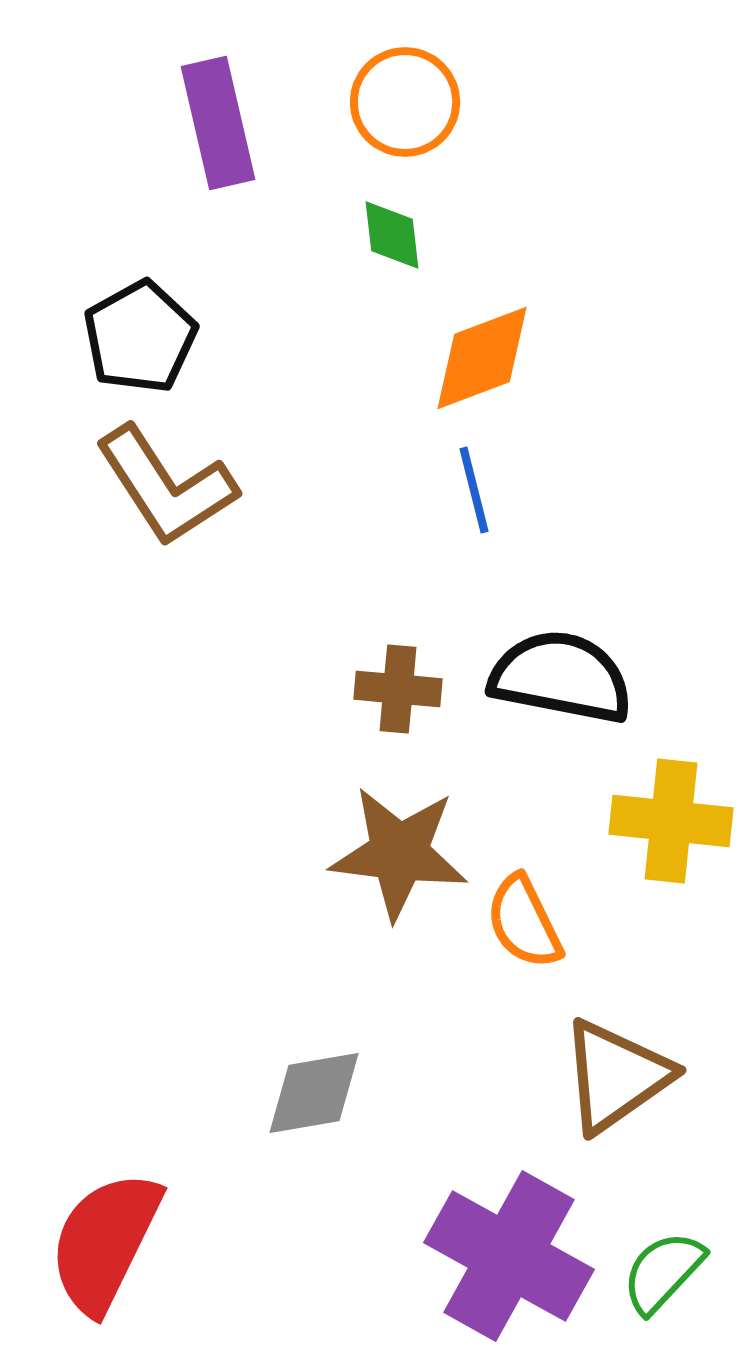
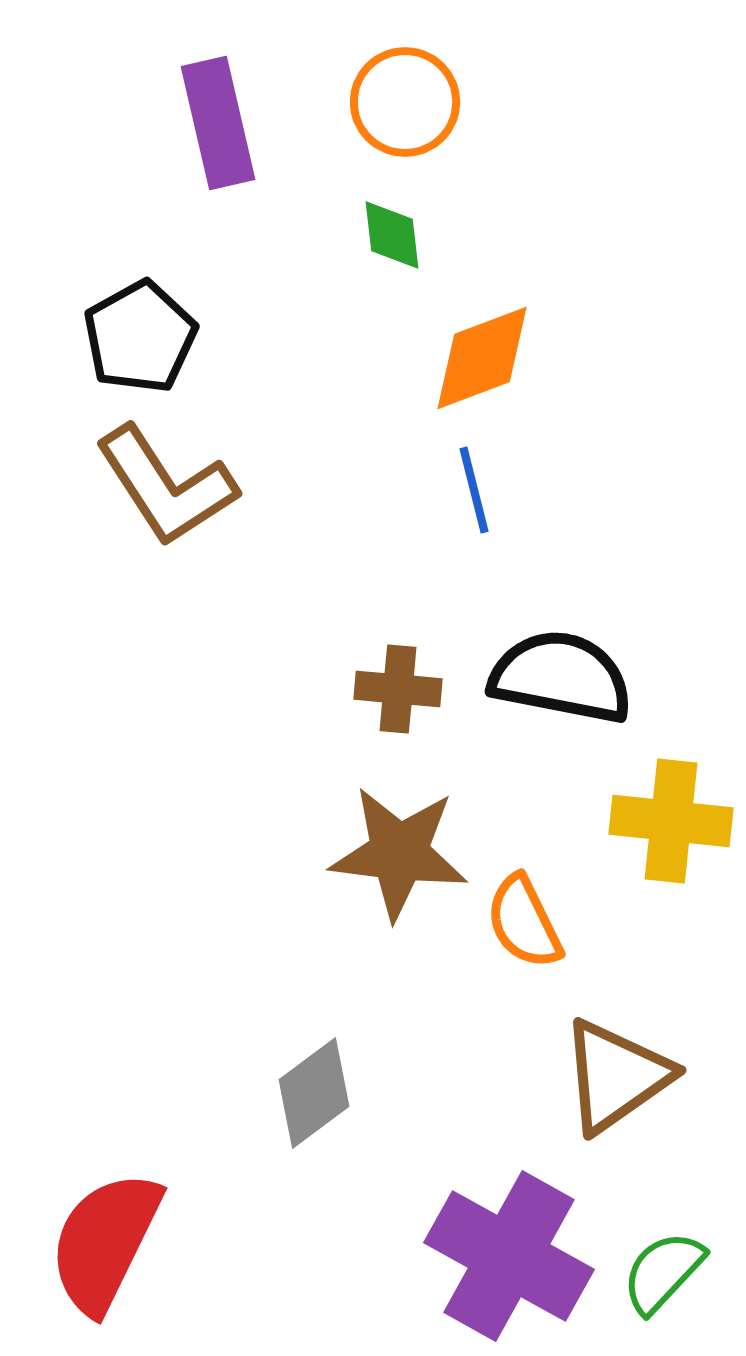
gray diamond: rotated 27 degrees counterclockwise
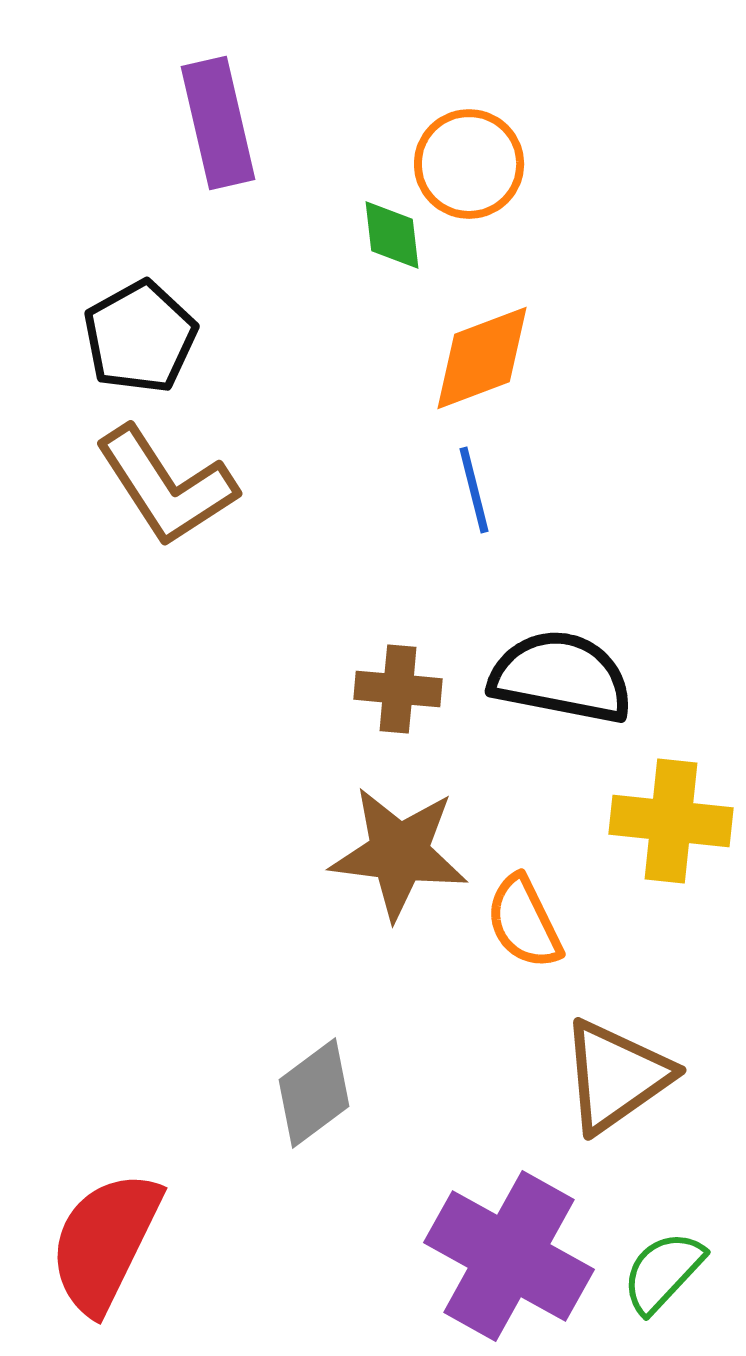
orange circle: moved 64 px right, 62 px down
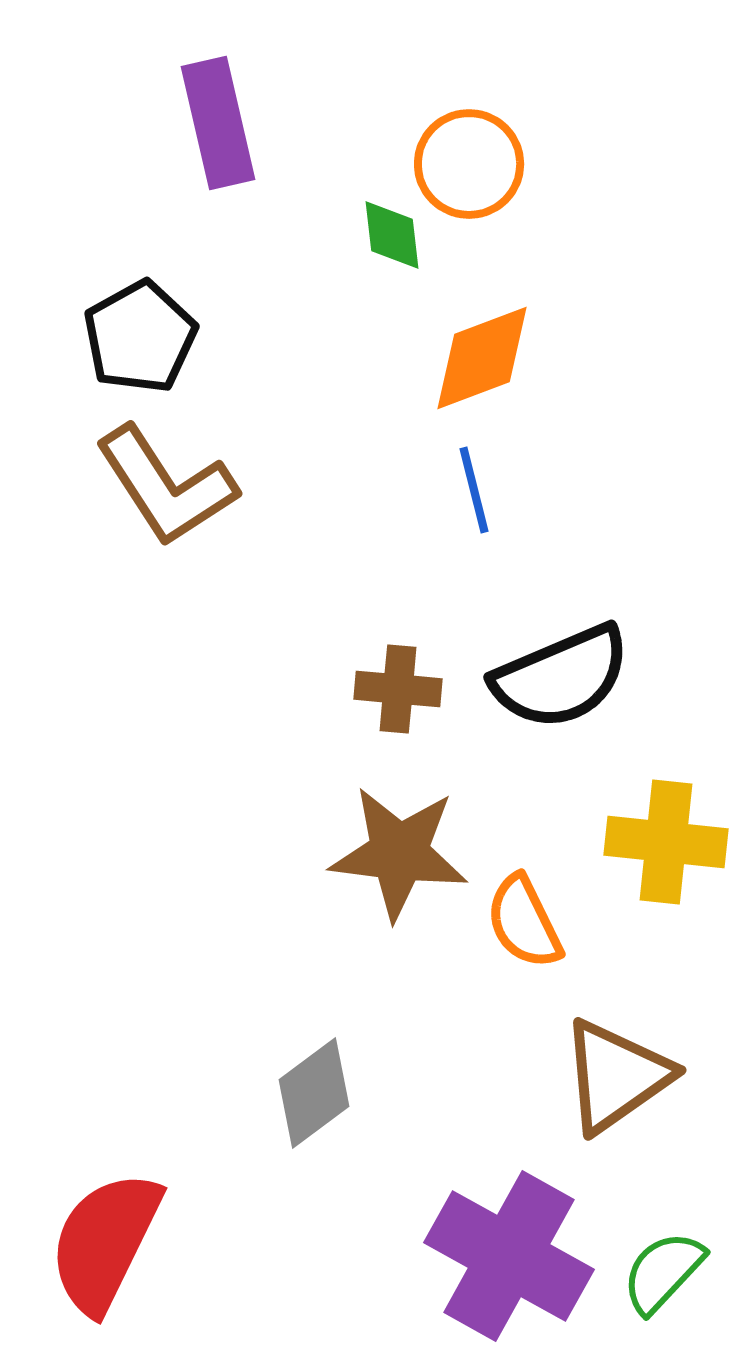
black semicircle: rotated 146 degrees clockwise
yellow cross: moved 5 px left, 21 px down
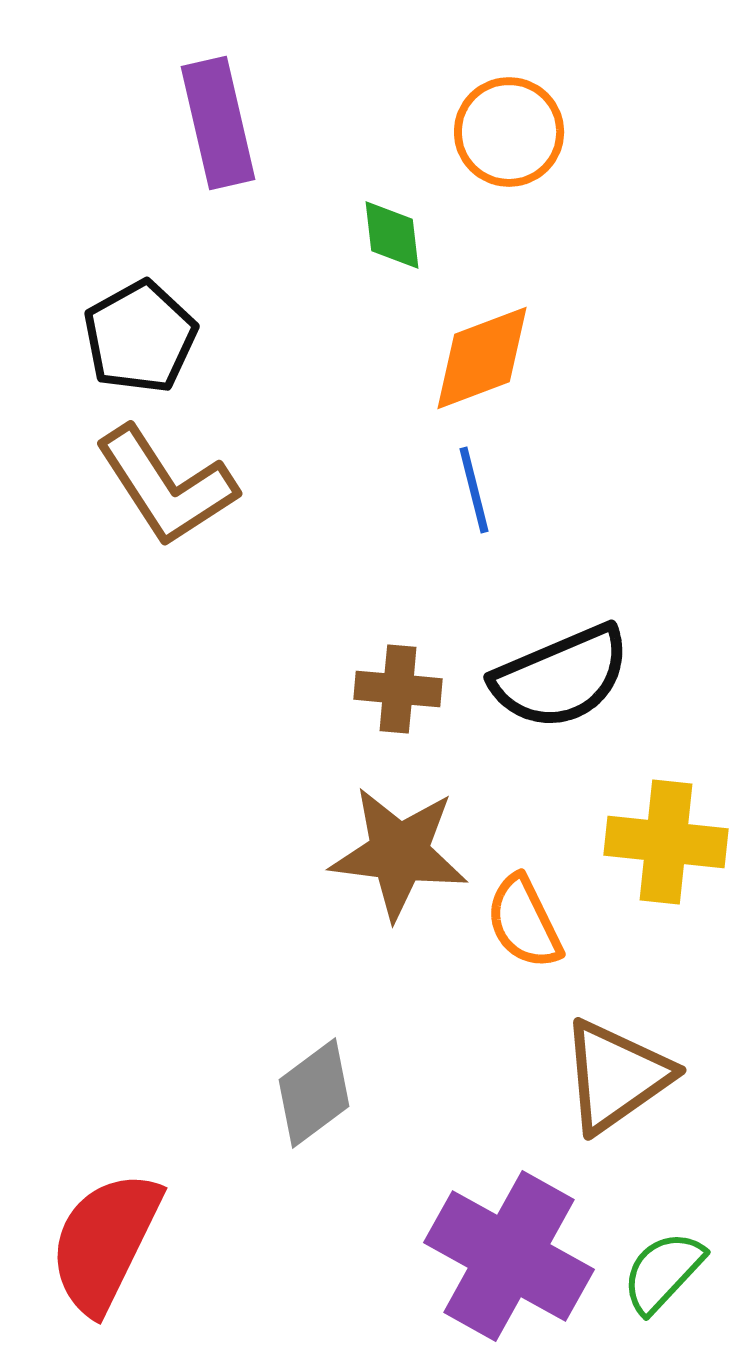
orange circle: moved 40 px right, 32 px up
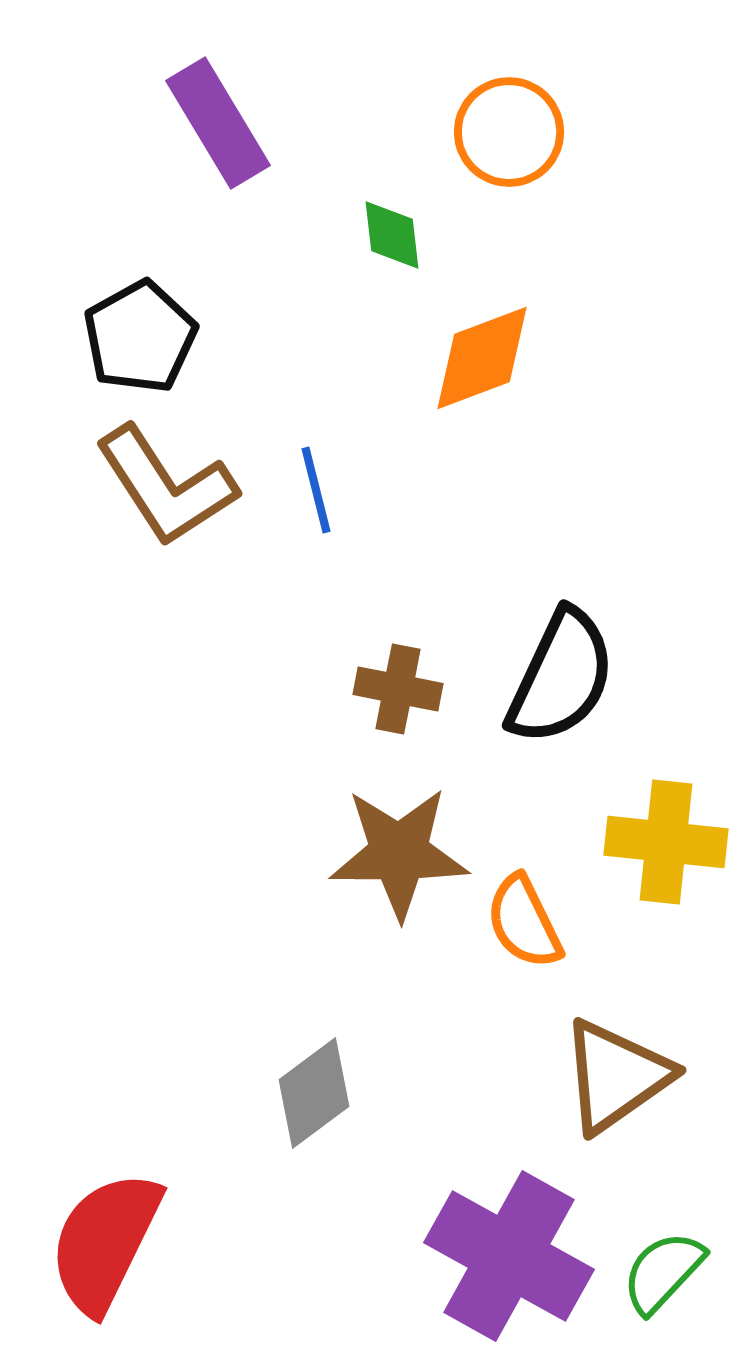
purple rectangle: rotated 18 degrees counterclockwise
blue line: moved 158 px left
black semicircle: rotated 42 degrees counterclockwise
brown cross: rotated 6 degrees clockwise
brown star: rotated 7 degrees counterclockwise
